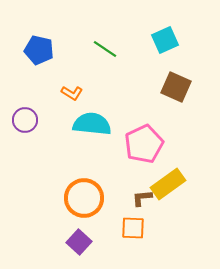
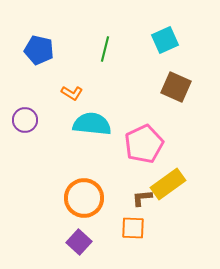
green line: rotated 70 degrees clockwise
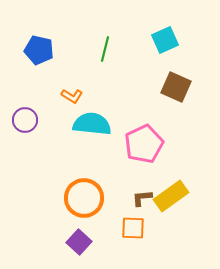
orange L-shape: moved 3 px down
yellow rectangle: moved 3 px right, 12 px down
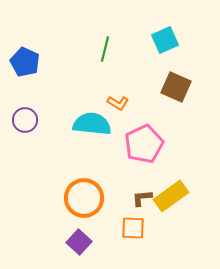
blue pentagon: moved 14 px left, 12 px down; rotated 12 degrees clockwise
orange L-shape: moved 46 px right, 7 px down
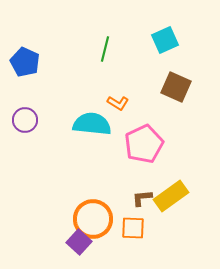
orange circle: moved 9 px right, 21 px down
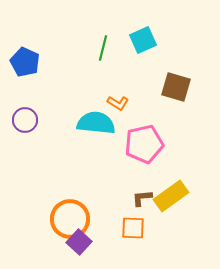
cyan square: moved 22 px left
green line: moved 2 px left, 1 px up
brown square: rotated 8 degrees counterclockwise
cyan semicircle: moved 4 px right, 1 px up
pink pentagon: rotated 12 degrees clockwise
orange circle: moved 23 px left
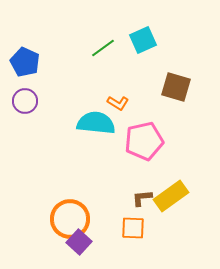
green line: rotated 40 degrees clockwise
purple circle: moved 19 px up
pink pentagon: moved 3 px up
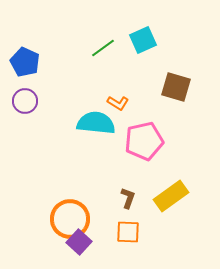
brown L-shape: moved 14 px left; rotated 115 degrees clockwise
orange square: moved 5 px left, 4 px down
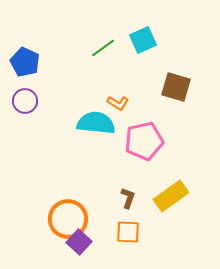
orange circle: moved 2 px left
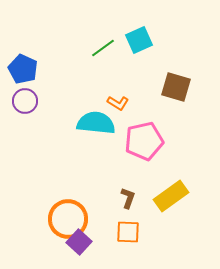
cyan square: moved 4 px left
blue pentagon: moved 2 px left, 7 px down
